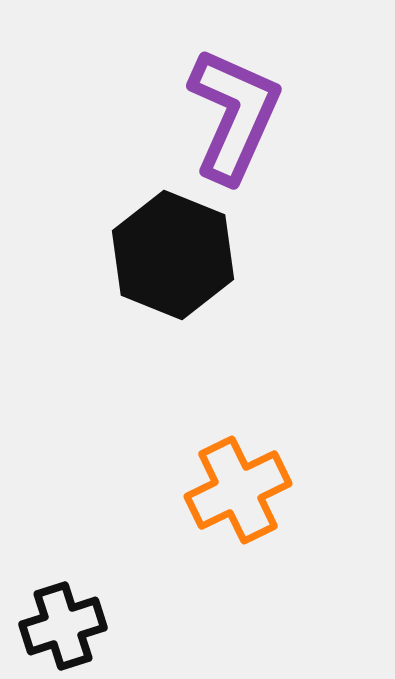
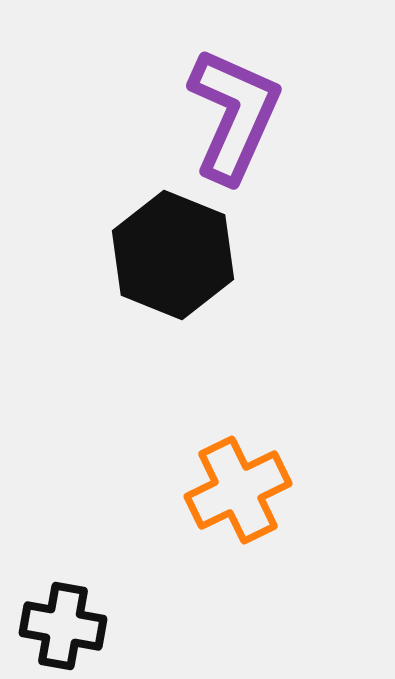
black cross: rotated 28 degrees clockwise
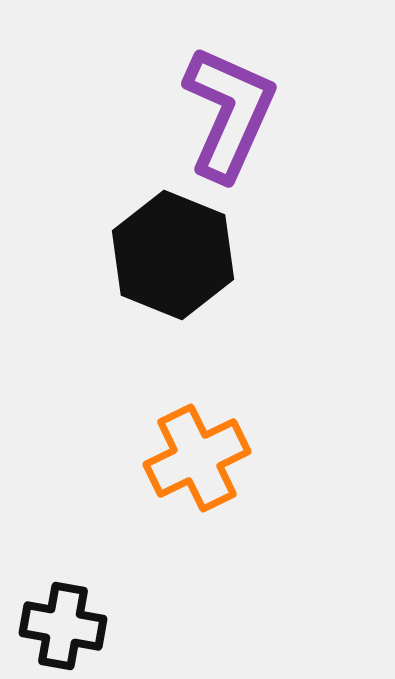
purple L-shape: moved 5 px left, 2 px up
orange cross: moved 41 px left, 32 px up
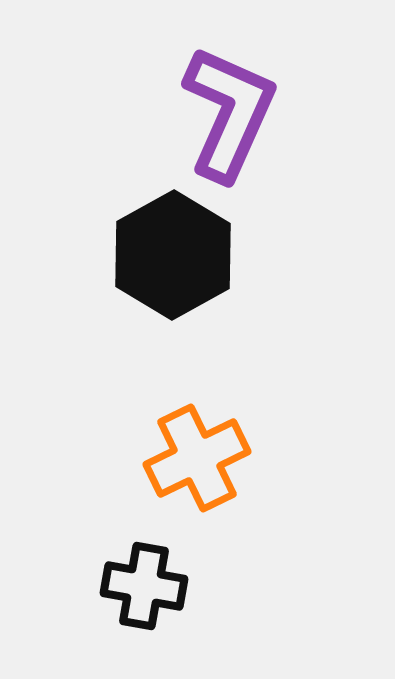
black hexagon: rotated 9 degrees clockwise
black cross: moved 81 px right, 40 px up
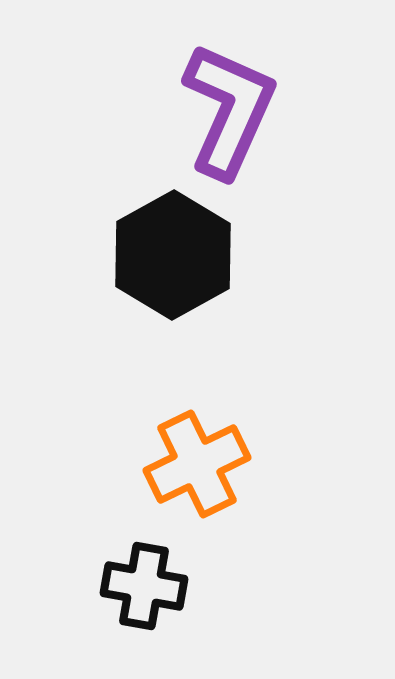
purple L-shape: moved 3 px up
orange cross: moved 6 px down
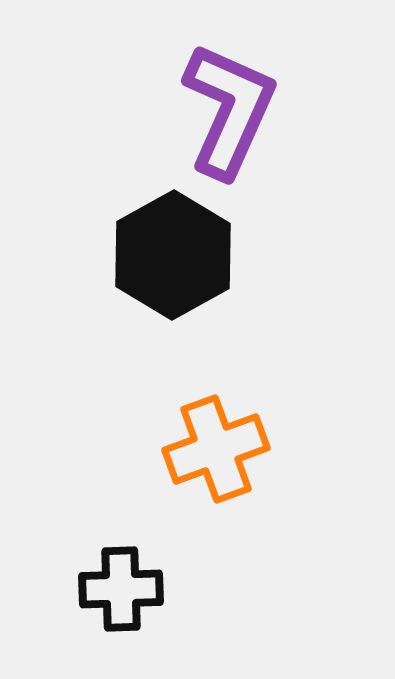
orange cross: moved 19 px right, 15 px up; rotated 6 degrees clockwise
black cross: moved 23 px left, 3 px down; rotated 12 degrees counterclockwise
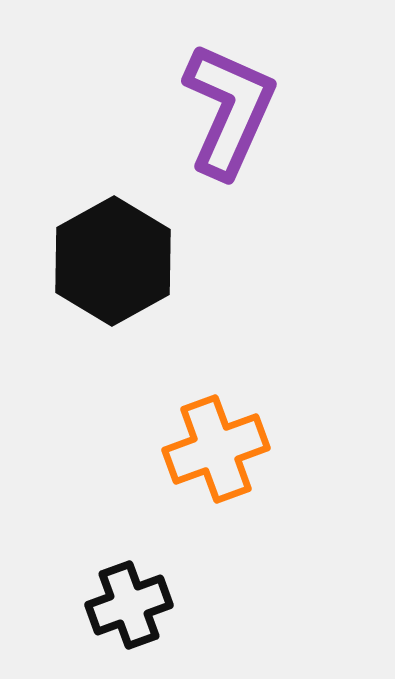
black hexagon: moved 60 px left, 6 px down
black cross: moved 8 px right, 16 px down; rotated 18 degrees counterclockwise
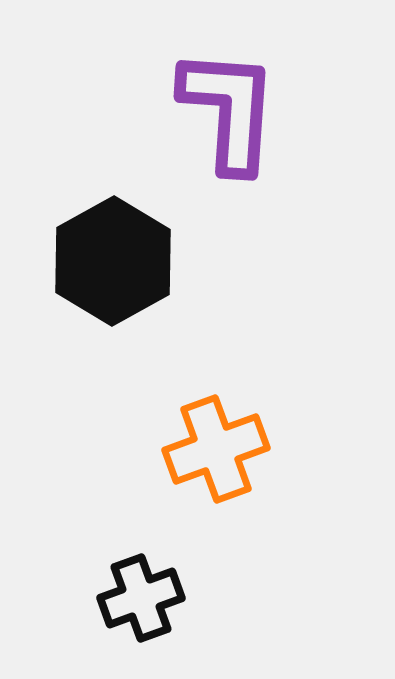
purple L-shape: rotated 20 degrees counterclockwise
black cross: moved 12 px right, 7 px up
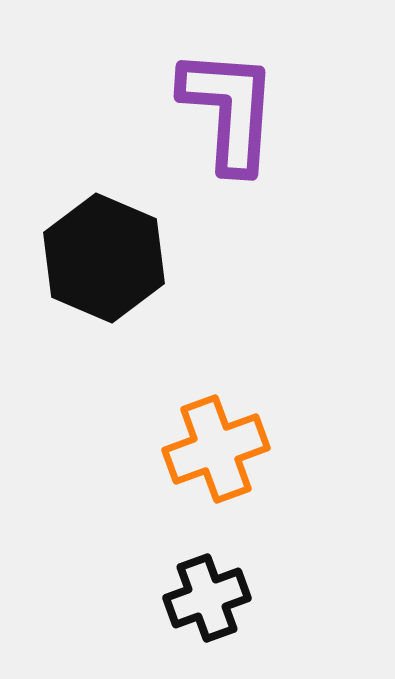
black hexagon: moved 9 px left, 3 px up; rotated 8 degrees counterclockwise
black cross: moved 66 px right
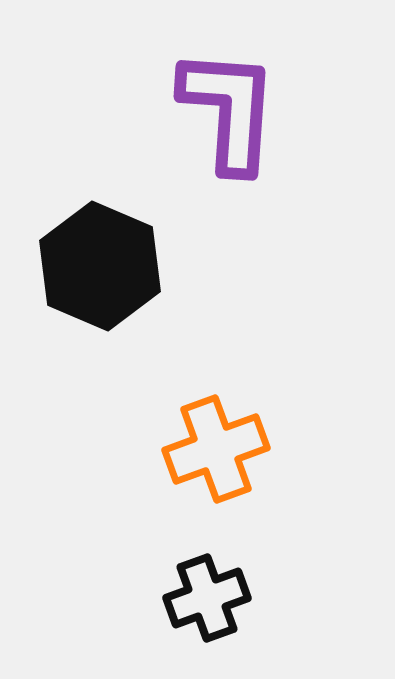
black hexagon: moved 4 px left, 8 px down
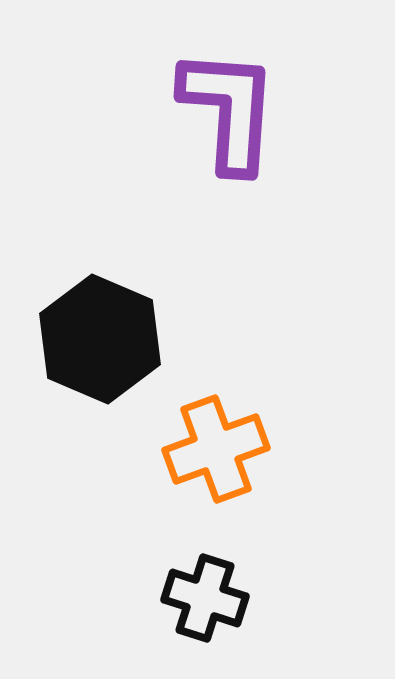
black hexagon: moved 73 px down
black cross: moved 2 px left; rotated 38 degrees clockwise
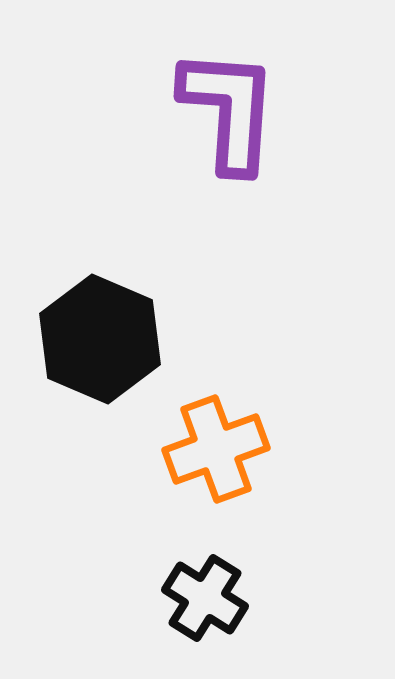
black cross: rotated 14 degrees clockwise
